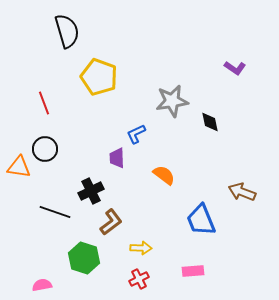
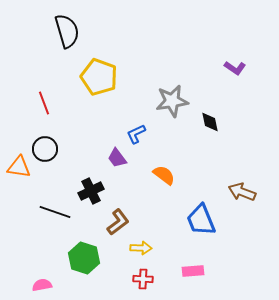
purple trapezoid: rotated 35 degrees counterclockwise
brown L-shape: moved 7 px right
red cross: moved 4 px right; rotated 30 degrees clockwise
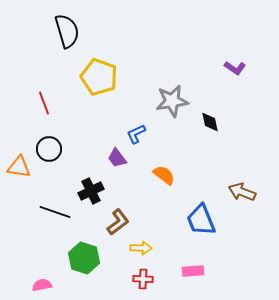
black circle: moved 4 px right
